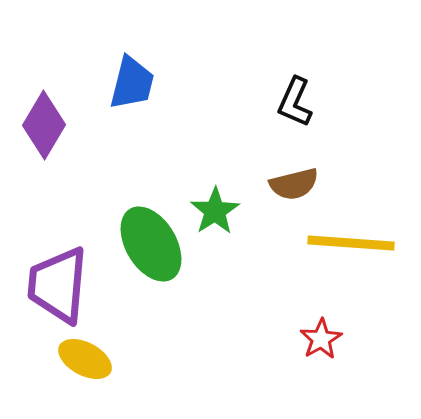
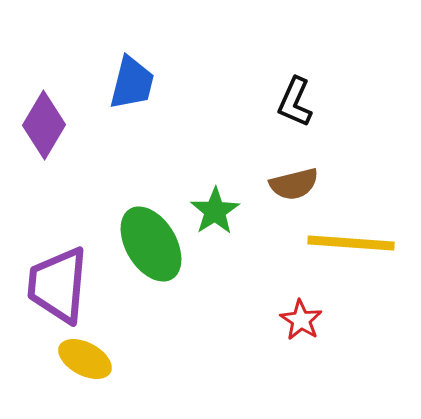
red star: moved 20 px left, 19 px up; rotated 9 degrees counterclockwise
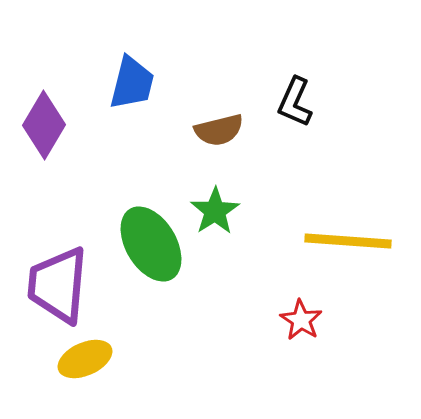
brown semicircle: moved 75 px left, 54 px up
yellow line: moved 3 px left, 2 px up
yellow ellipse: rotated 52 degrees counterclockwise
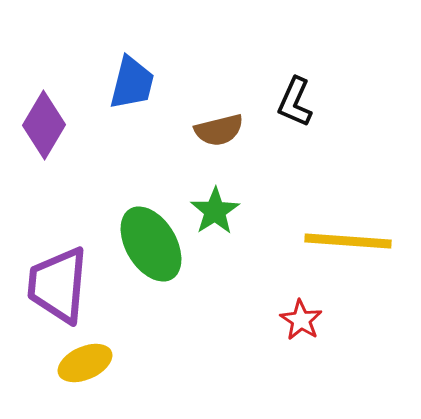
yellow ellipse: moved 4 px down
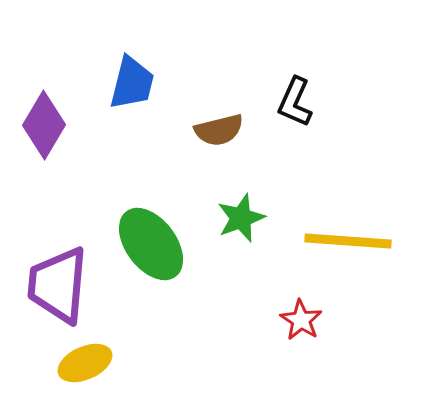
green star: moved 26 px right, 7 px down; rotated 12 degrees clockwise
green ellipse: rotated 6 degrees counterclockwise
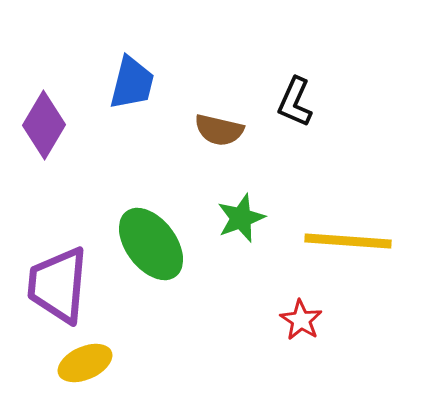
brown semicircle: rotated 27 degrees clockwise
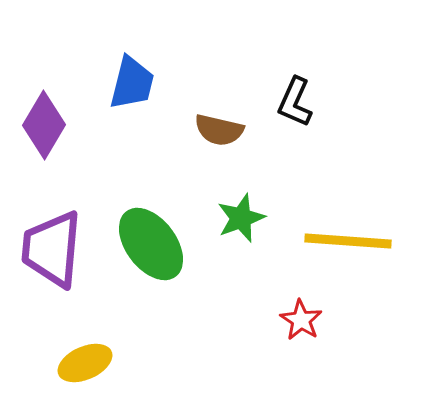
purple trapezoid: moved 6 px left, 36 px up
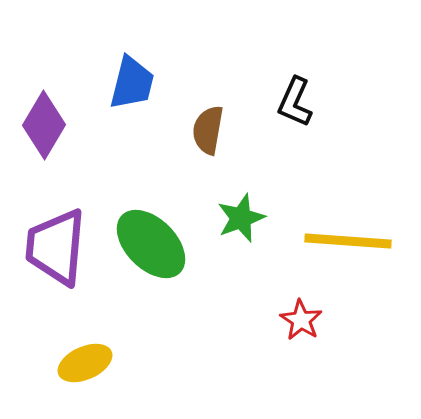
brown semicircle: moved 11 px left; rotated 87 degrees clockwise
green ellipse: rotated 8 degrees counterclockwise
purple trapezoid: moved 4 px right, 2 px up
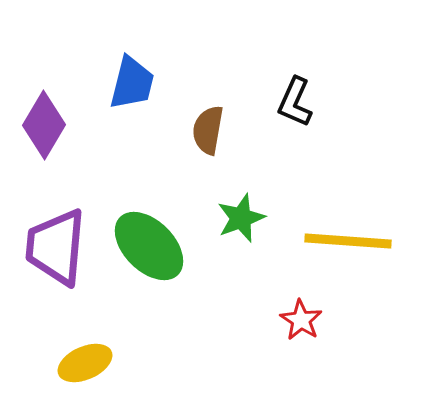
green ellipse: moved 2 px left, 2 px down
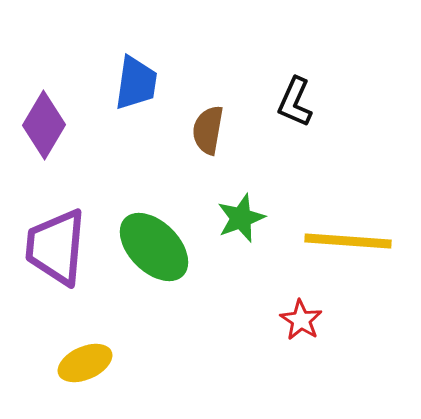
blue trapezoid: moved 4 px right; rotated 6 degrees counterclockwise
green ellipse: moved 5 px right, 1 px down
